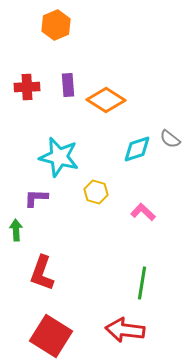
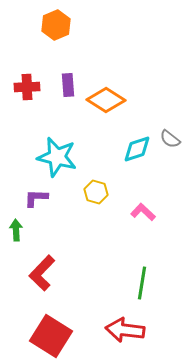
cyan star: moved 2 px left
red L-shape: rotated 24 degrees clockwise
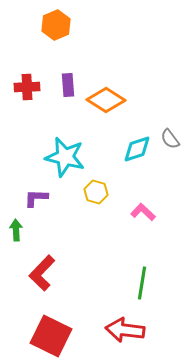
gray semicircle: rotated 15 degrees clockwise
cyan star: moved 8 px right
red square: rotated 6 degrees counterclockwise
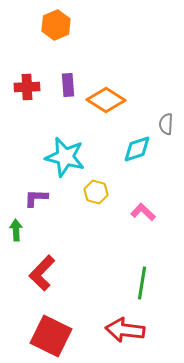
gray semicircle: moved 4 px left, 15 px up; rotated 40 degrees clockwise
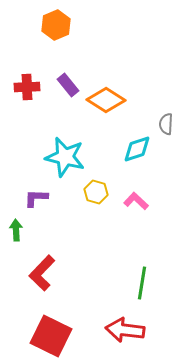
purple rectangle: rotated 35 degrees counterclockwise
pink L-shape: moved 7 px left, 11 px up
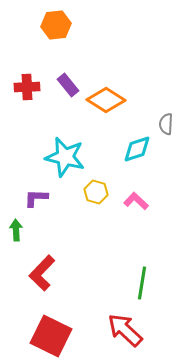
orange hexagon: rotated 16 degrees clockwise
red arrow: rotated 36 degrees clockwise
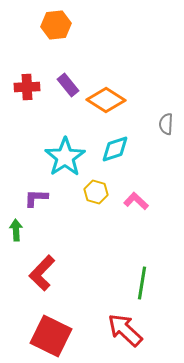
cyan diamond: moved 22 px left
cyan star: rotated 24 degrees clockwise
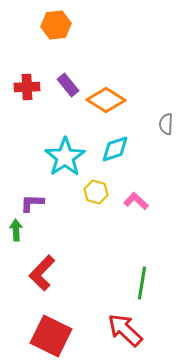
purple L-shape: moved 4 px left, 5 px down
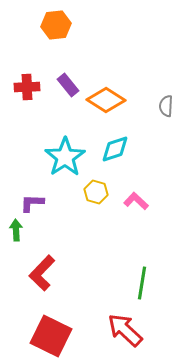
gray semicircle: moved 18 px up
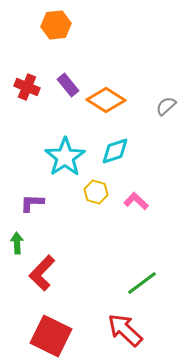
red cross: rotated 25 degrees clockwise
gray semicircle: rotated 45 degrees clockwise
cyan diamond: moved 2 px down
green arrow: moved 1 px right, 13 px down
green line: rotated 44 degrees clockwise
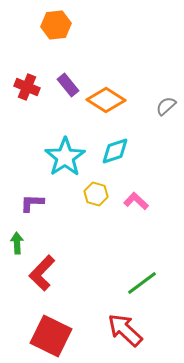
yellow hexagon: moved 2 px down
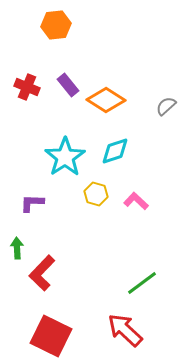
green arrow: moved 5 px down
